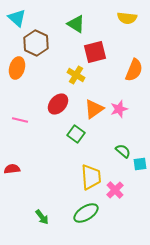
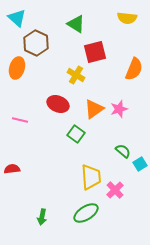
orange semicircle: moved 1 px up
red ellipse: rotated 70 degrees clockwise
cyan square: rotated 24 degrees counterclockwise
green arrow: rotated 49 degrees clockwise
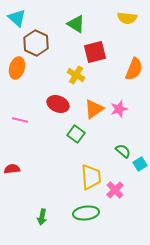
green ellipse: rotated 25 degrees clockwise
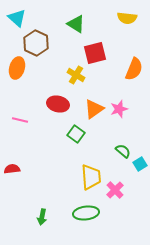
red square: moved 1 px down
red ellipse: rotated 10 degrees counterclockwise
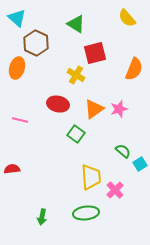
yellow semicircle: rotated 42 degrees clockwise
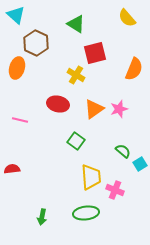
cyan triangle: moved 1 px left, 3 px up
green square: moved 7 px down
pink cross: rotated 24 degrees counterclockwise
